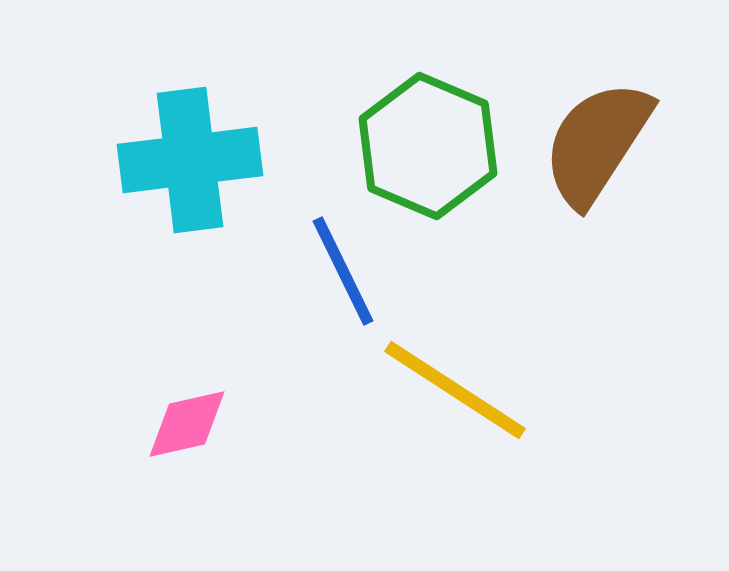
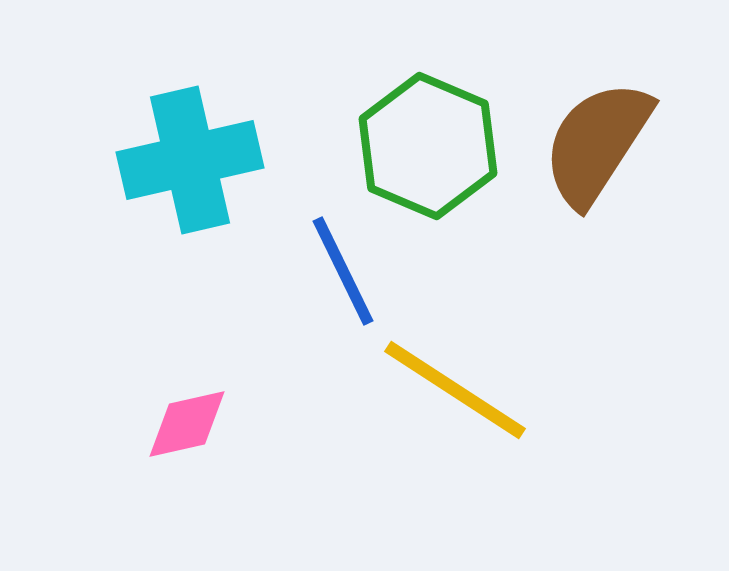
cyan cross: rotated 6 degrees counterclockwise
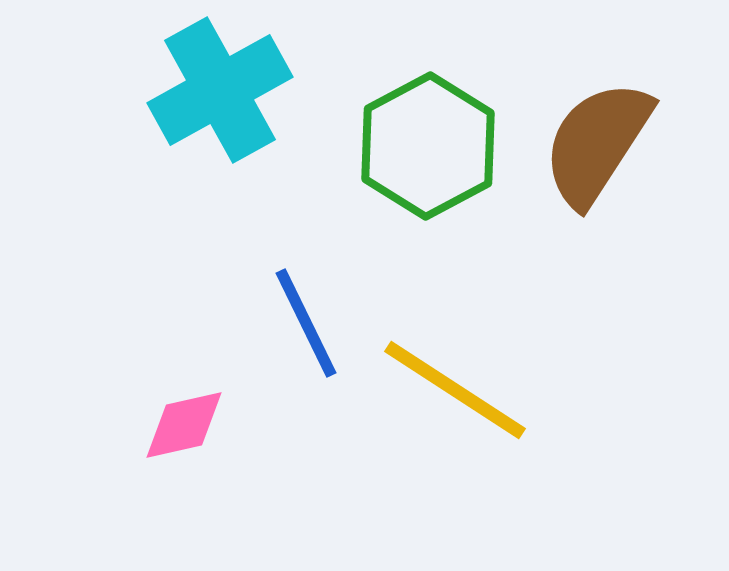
green hexagon: rotated 9 degrees clockwise
cyan cross: moved 30 px right, 70 px up; rotated 16 degrees counterclockwise
blue line: moved 37 px left, 52 px down
pink diamond: moved 3 px left, 1 px down
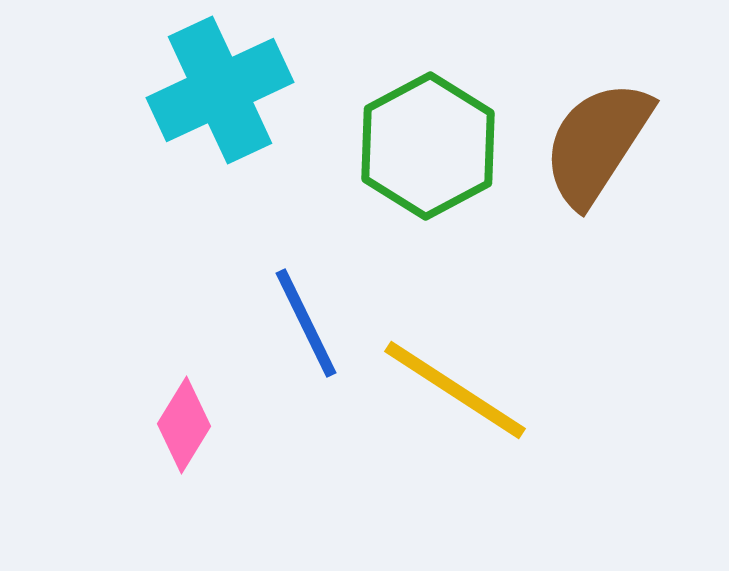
cyan cross: rotated 4 degrees clockwise
pink diamond: rotated 46 degrees counterclockwise
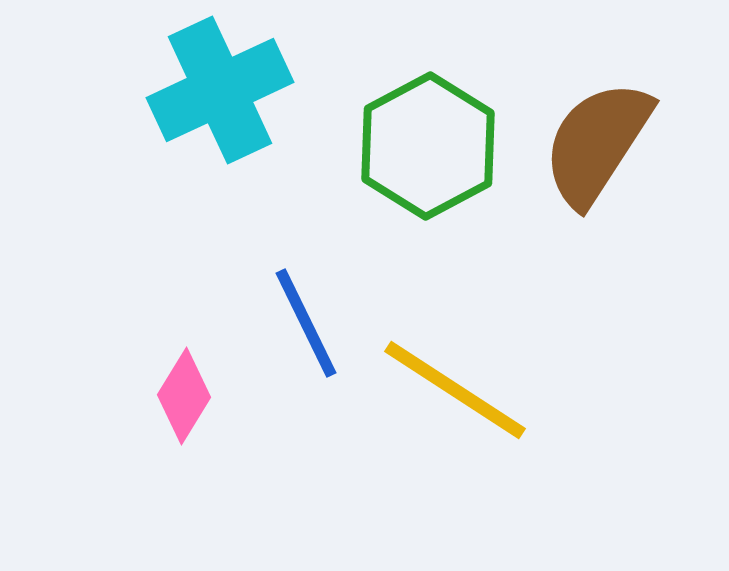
pink diamond: moved 29 px up
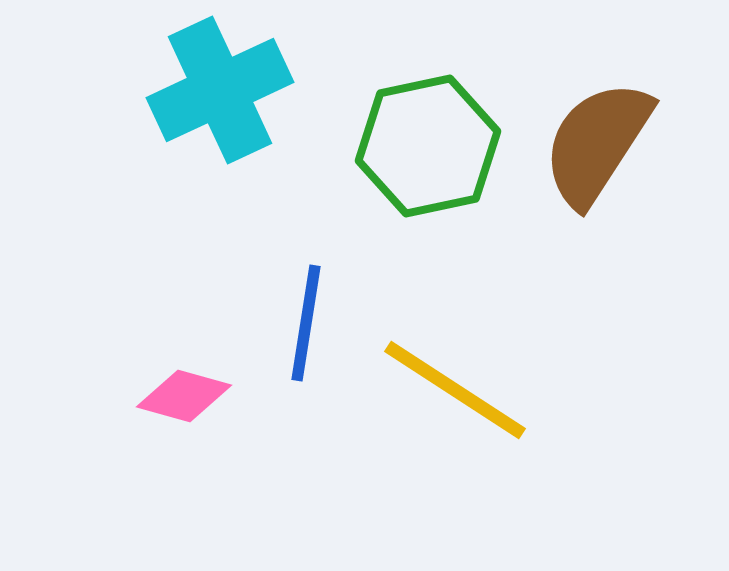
green hexagon: rotated 16 degrees clockwise
blue line: rotated 35 degrees clockwise
pink diamond: rotated 74 degrees clockwise
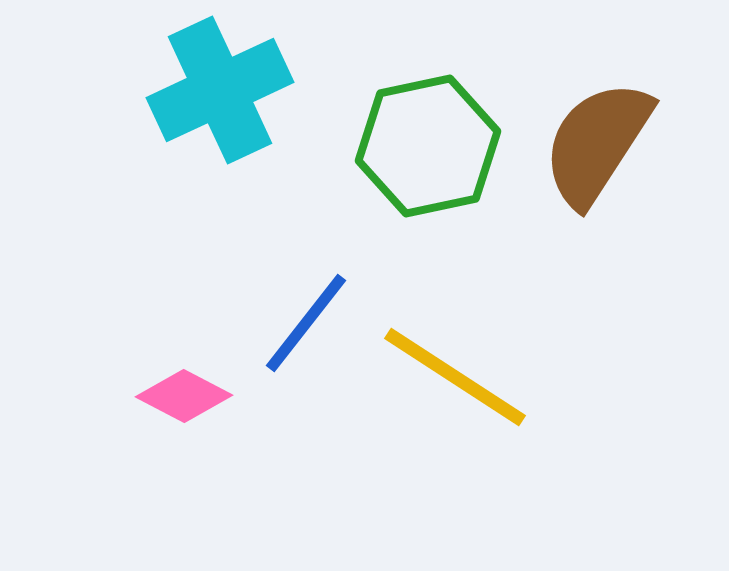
blue line: rotated 29 degrees clockwise
yellow line: moved 13 px up
pink diamond: rotated 12 degrees clockwise
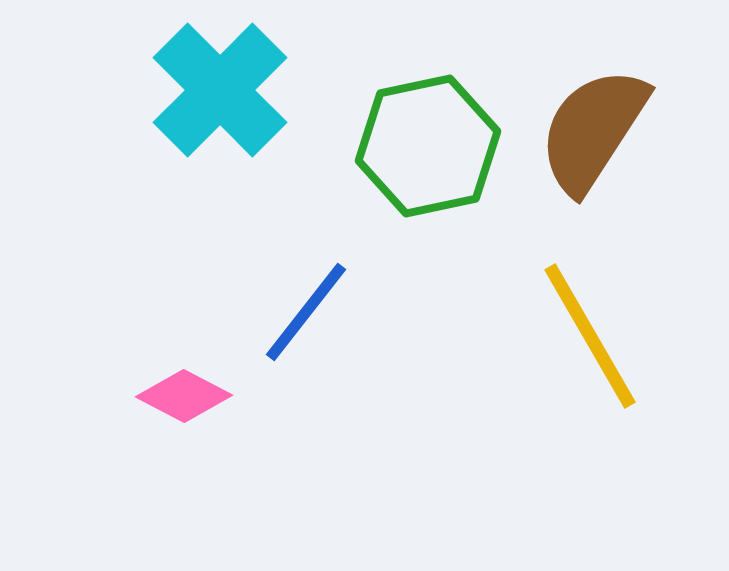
cyan cross: rotated 20 degrees counterclockwise
brown semicircle: moved 4 px left, 13 px up
blue line: moved 11 px up
yellow line: moved 135 px right, 41 px up; rotated 27 degrees clockwise
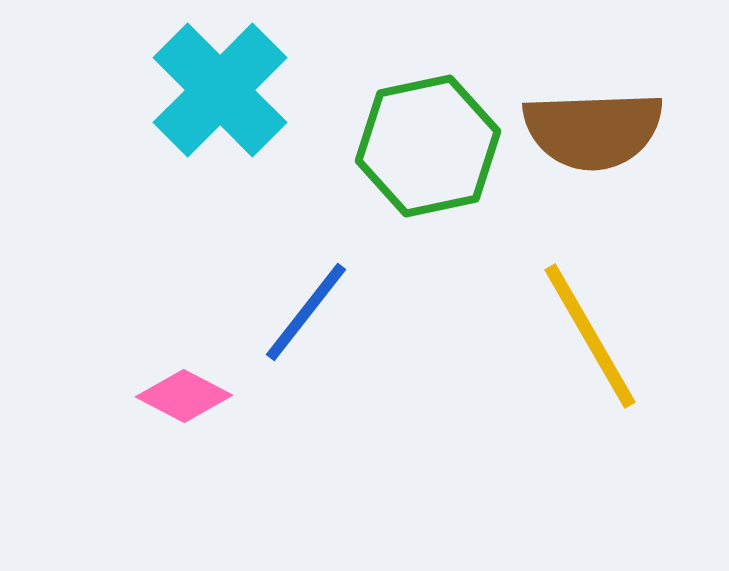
brown semicircle: rotated 125 degrees counterclockwise
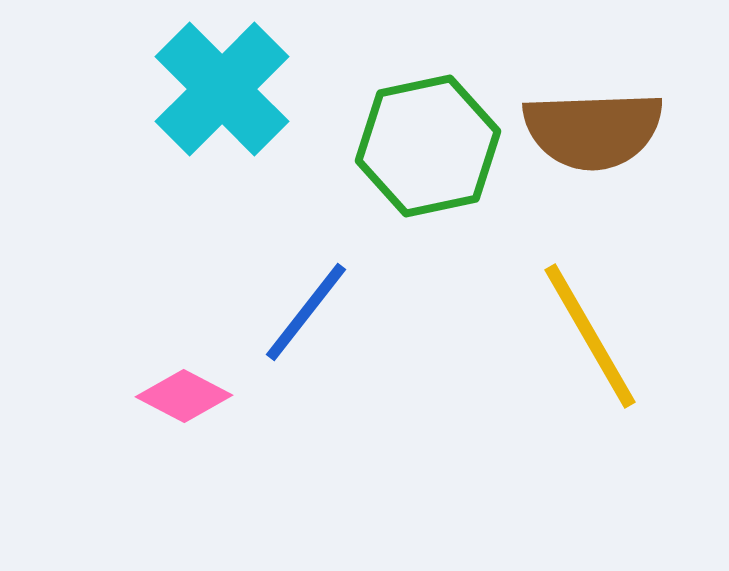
cyan cross: moved 2 px right, 1 px up
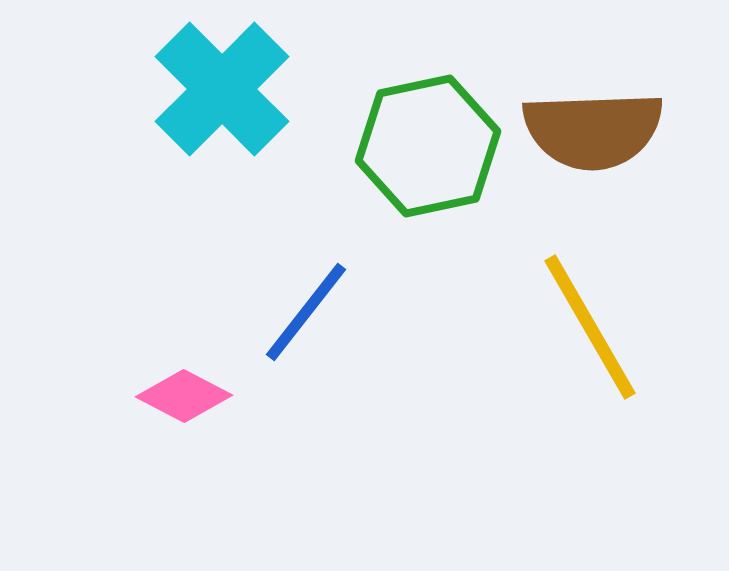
yellow line: moved 9 px up
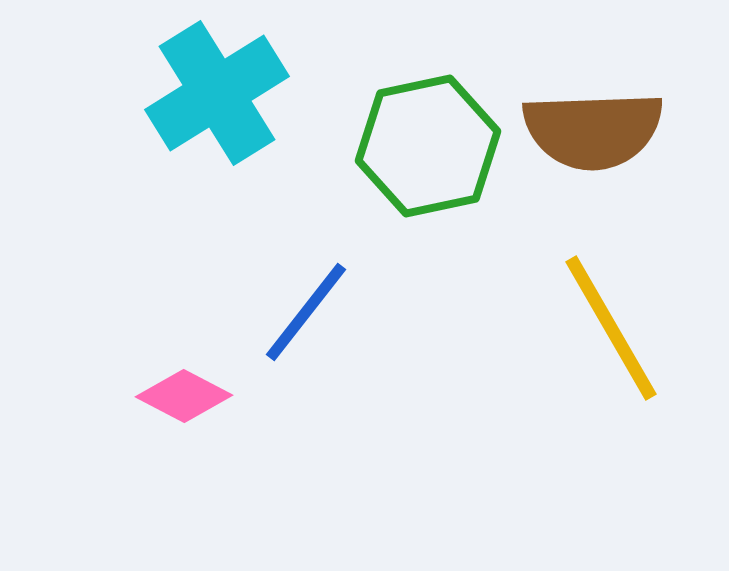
cyan cross: moved 5 px left, 4 px down; rotated 13 degrees clockwise
yellow line: moved 21 px right, 1 px down
